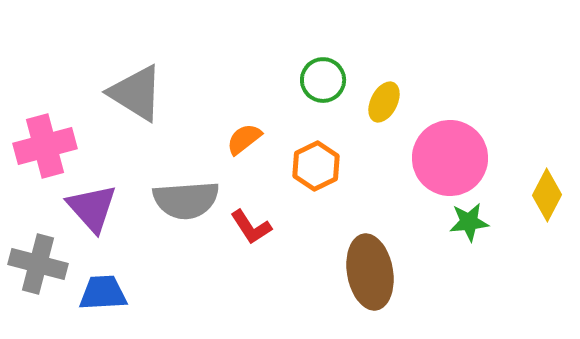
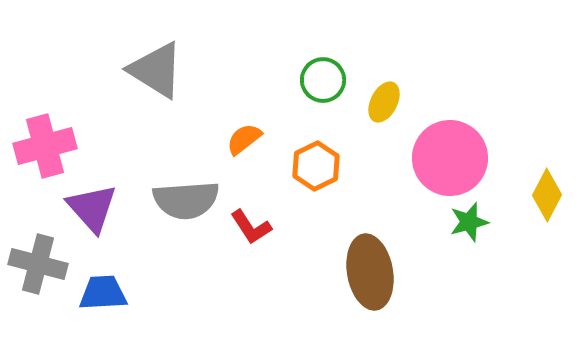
gray triangle: moved 20 px right, 23 px up
green star: rotated 9 degrees counterclockwise
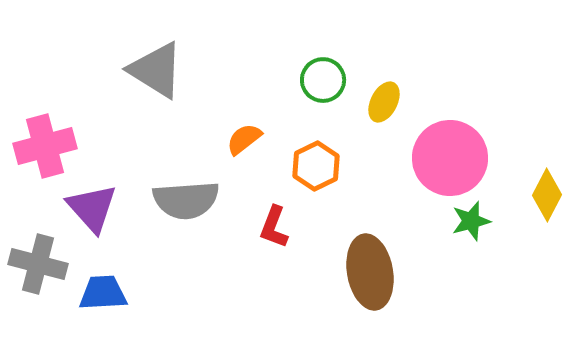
green star: moved 2 px right, 1 px up
red L-shape: moved 23 px right; rotated 54 degrees clockwise
